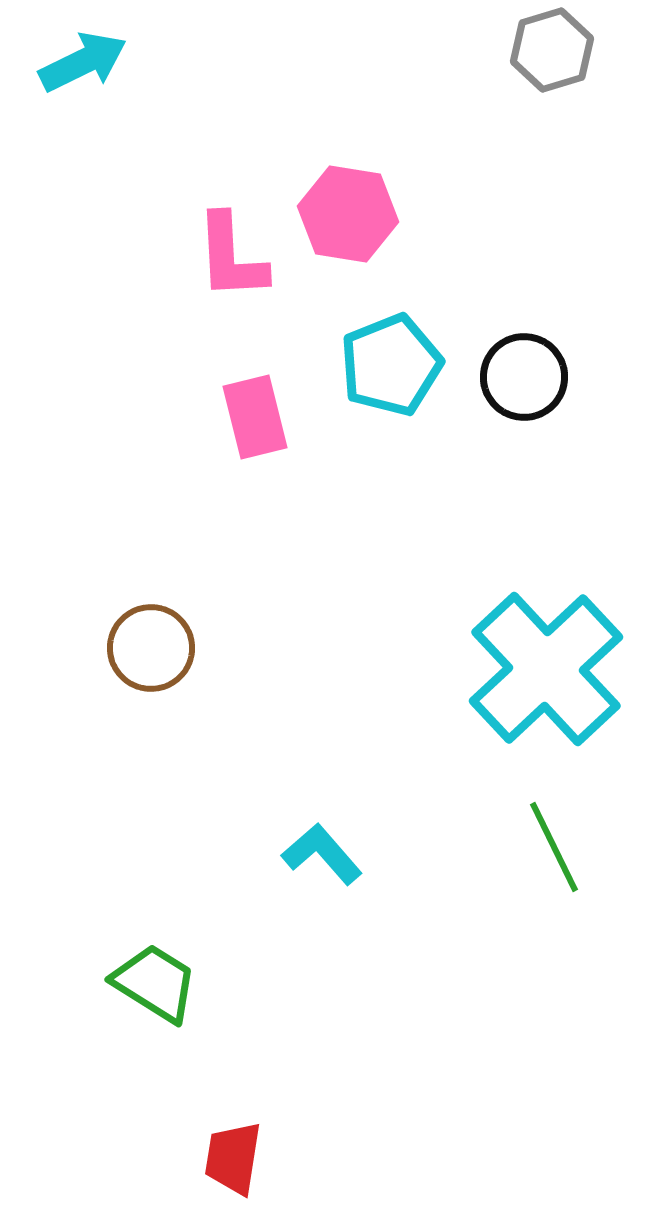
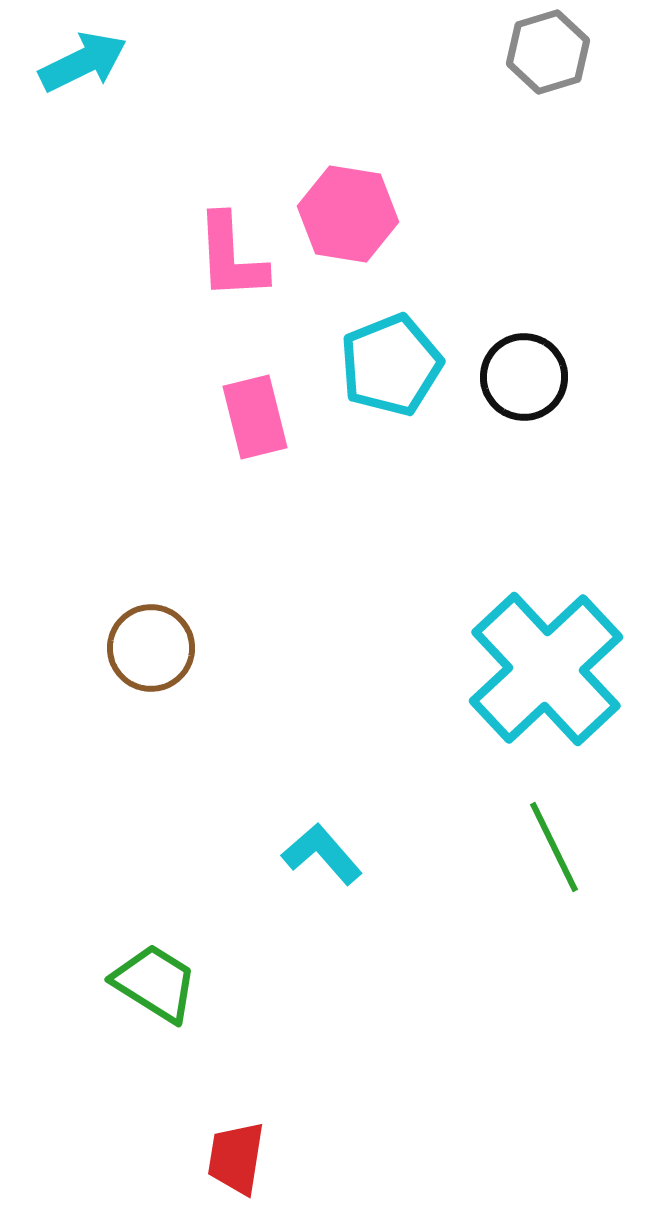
gray hexagon: moved 4 px left, 2 px down
red trapezoid: moved 3 px right
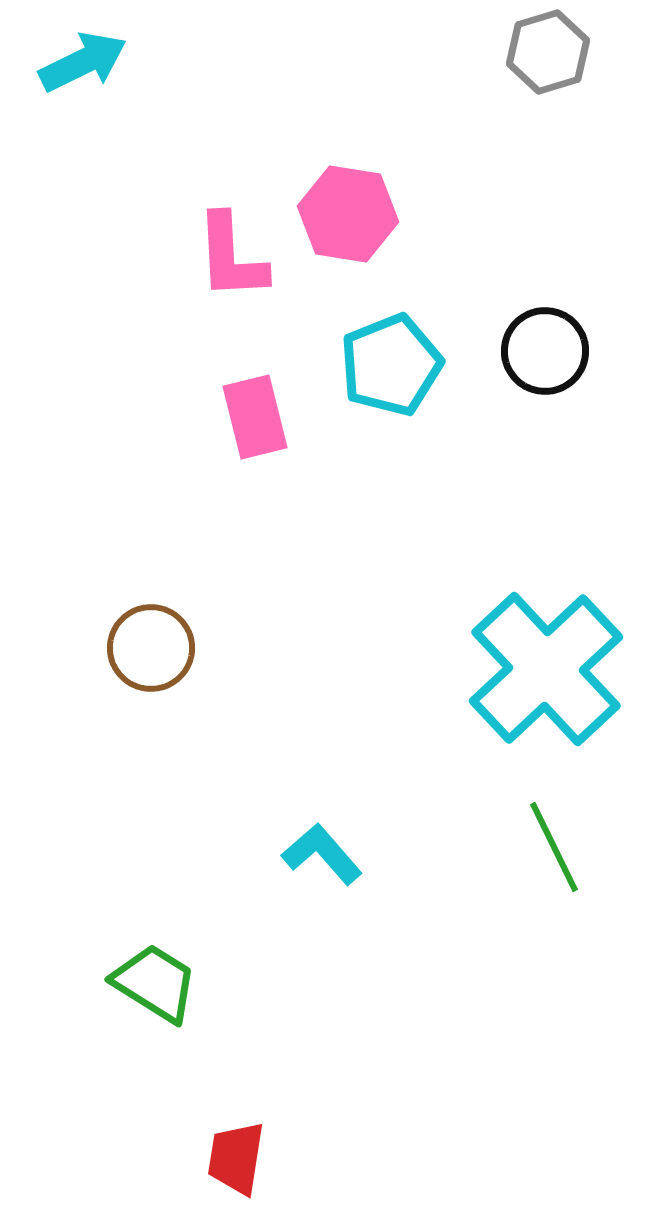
black circle: moved 21 px right, 26 px up
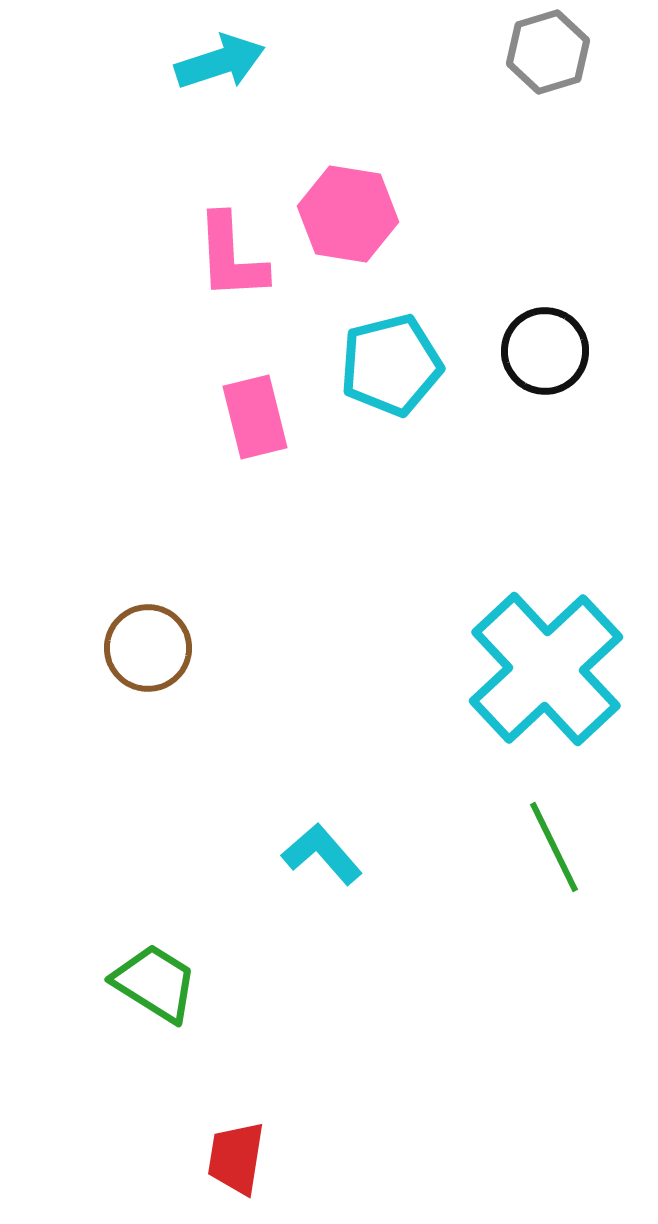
cyan arrow: moved 137 px right; rotated 8 degrees clockwise
cyan pentagon: rotated 8 degrees clockwise
brown circle: moved 3 px left
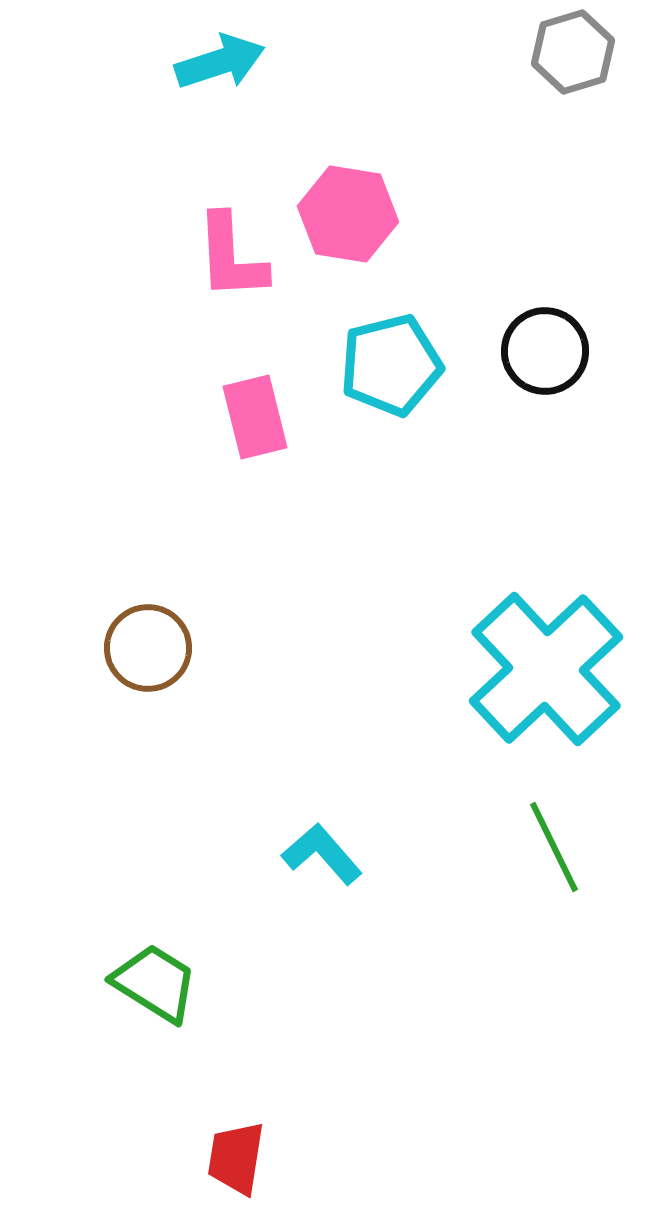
gray hexagon: moved 25 px right
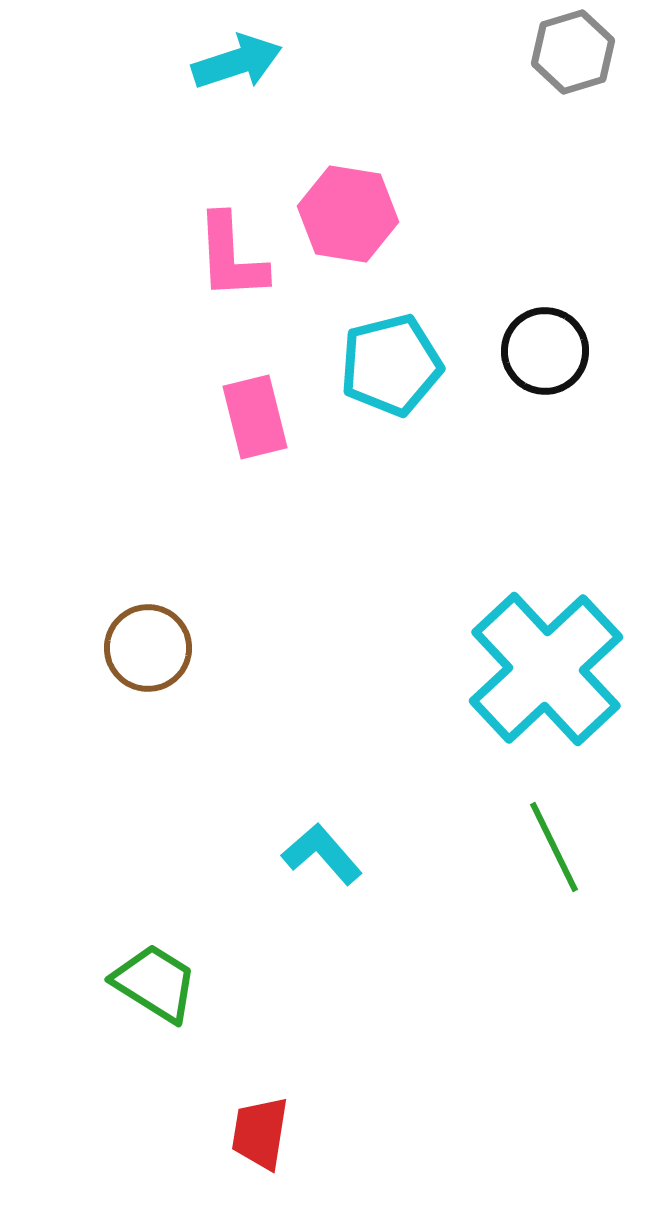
cyan arrow: moved 17 px right
red trapezoid: moved 24 px right, 25 px up
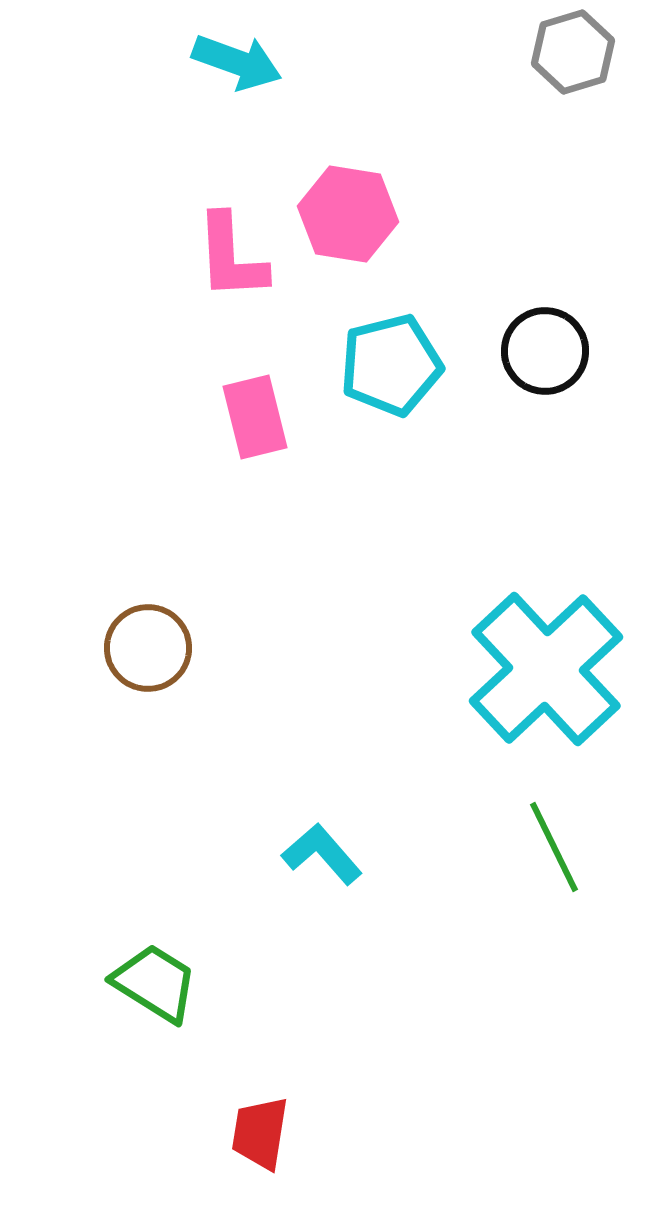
cyan arrow: rotated 38 degrees clockwise
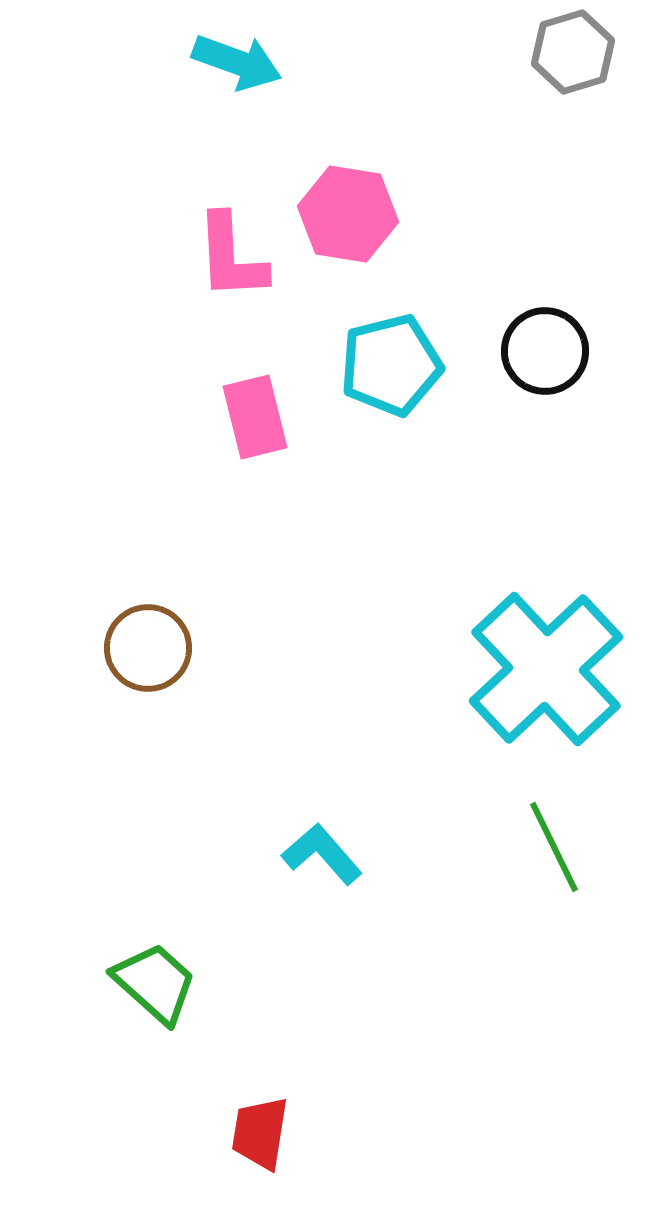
green trapezoid: rotated 10 degrees clockwise
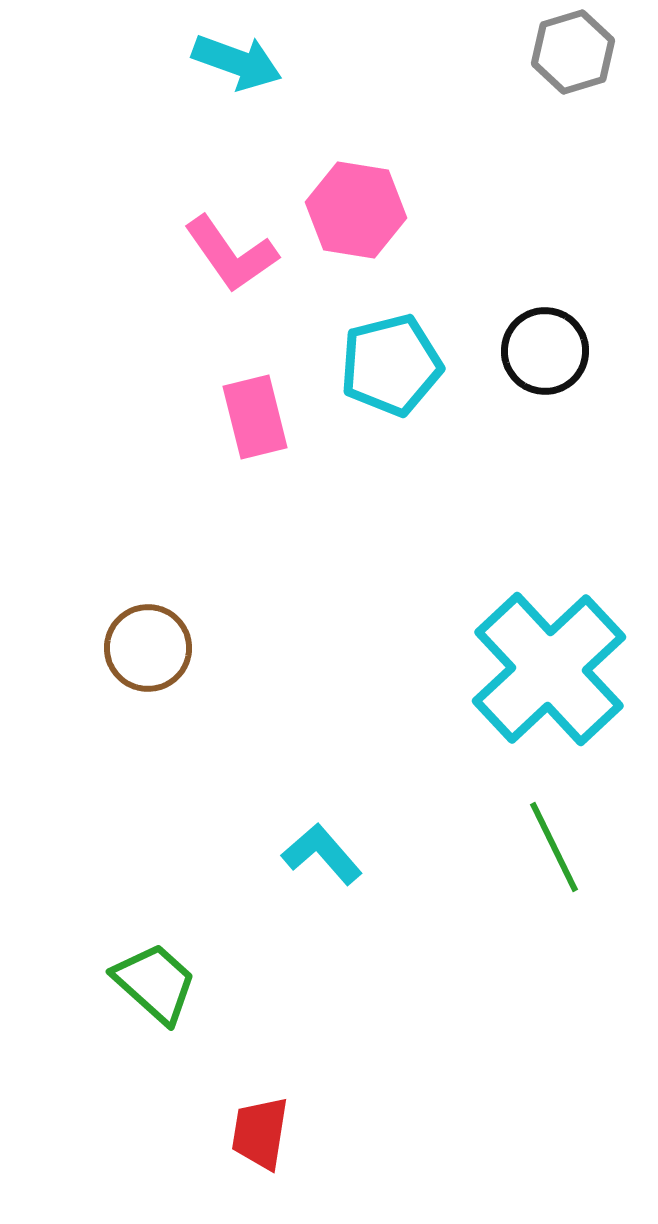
pink hexagon: moved 8 px right, 4 px up
pink L-shape: moved 3 px up; rotated 32 degrees counterclockwise
cyan cross: moved 3 px right
